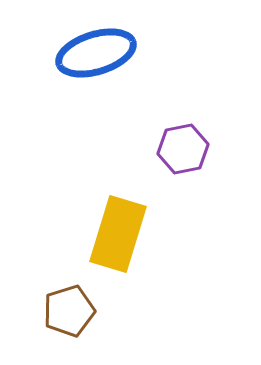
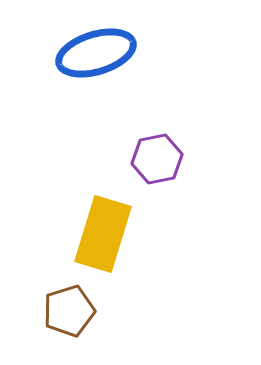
purple hexagon: moved 26 px left, 10 px down
yellow rectangle: moved 15 px left
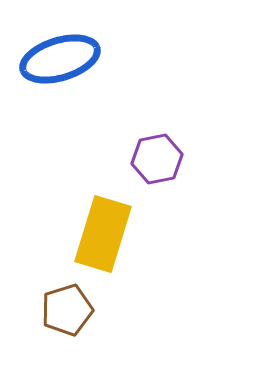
blue ellipse: moved 36 px left, 6 px down
brown pentagon: moved 2 px left, 1 px up
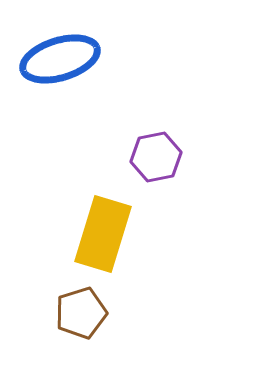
purple hexagon: moved 1 px left, 2 px up
brown pentagon: moved 14 px right, 3 px down
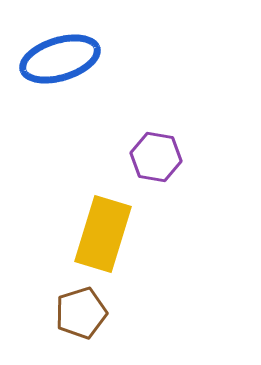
purple hexagon: rotated 21 degrees clockwise
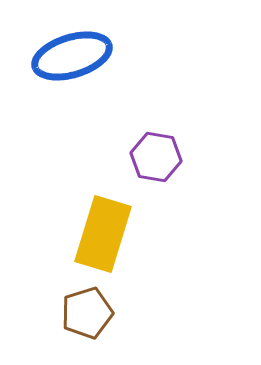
blue ellipse: moved 12 px right, 3 px up
brown pentagon: moved 6 px right
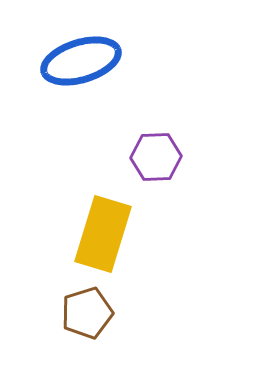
blue ellipse: moved 9 px right, 5 px down
purple hexagon: rotated 12 degrees counterclockwise
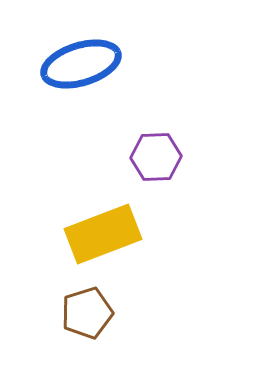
blue ellipse: moved 3 px down
yellow rectangle: rotated 52 degrees clockwise
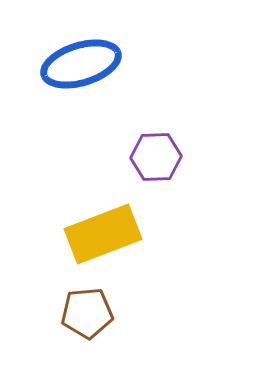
brown pentagon: rotated 12 degrees clockwise
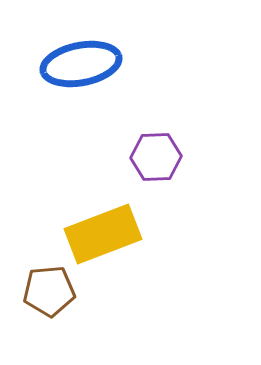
blue ellipse: rotated 6 degrees clockwise
brown pentagon: moved 38 px left, 22 px up
